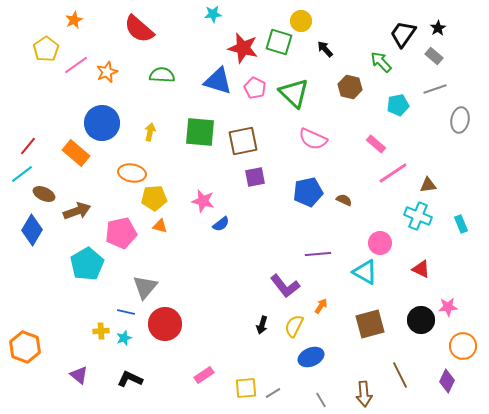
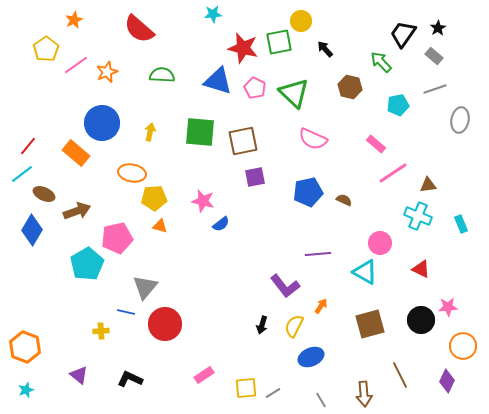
green square at (279, 42): rotated 28 degrees counterclockwise
pink pentagon at (121, 233): moved 4 px left, 5 px down
cyan star at (124, 338): moved 98 px left, 52 px down
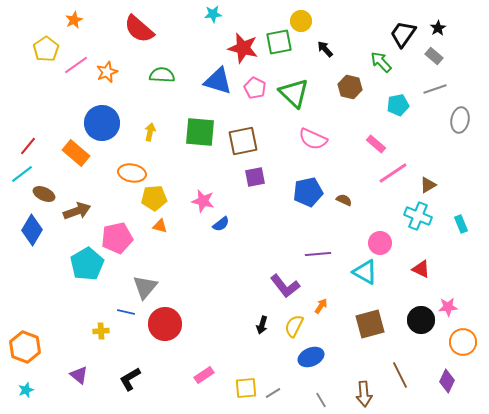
brown triangle at (428, 185): rotated 24 degrees counterclockwise
orange circle at (463, 346): moved 4 px up
black L-shape at (130, 379): rotated 55 degrees counterclockwise
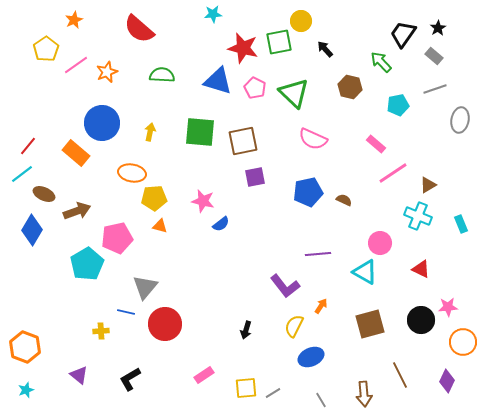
black arrow at (262, 325): moved 16 px left, 5 px down
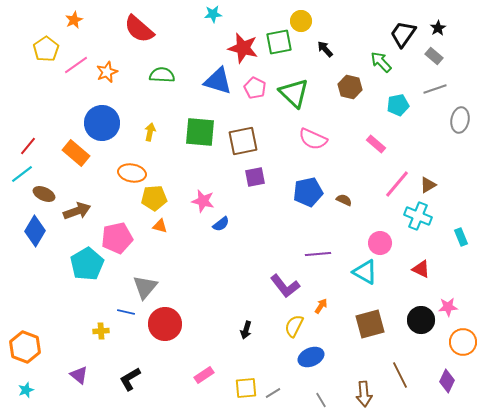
pink line at (393, 173): moved 4 px right, 11 px down; rotated 16 degrees counterclockwise
cyan rectangle at (461, 224): moved 13 px down
blue diamond at (32, 230): moved 3 px right, 1 px down
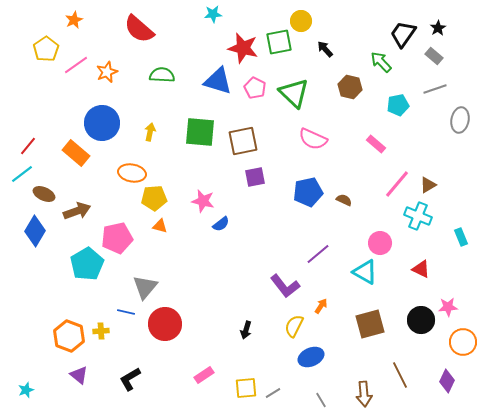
purple line at (318, 254): rotated 35 degrees counterclockwise
orange hexagon at (25, 347): moved 44 px right, 11 px up
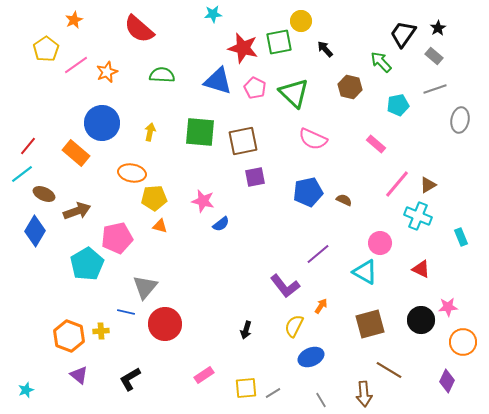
brown line at (400, 375): moved 11 px left, 5 px up; rotated 32 degrees counterclockwise
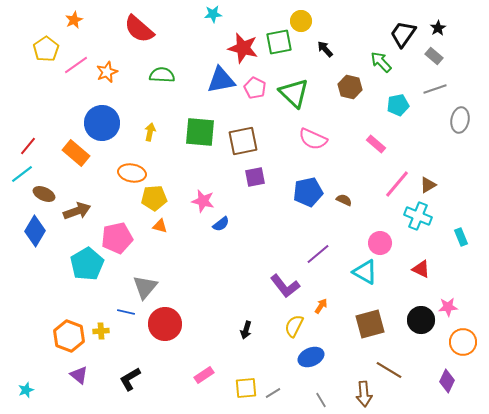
blue triangle at (218, 81): moved 3 px right, 1 px up; rotated 28 degrees counterclockwise
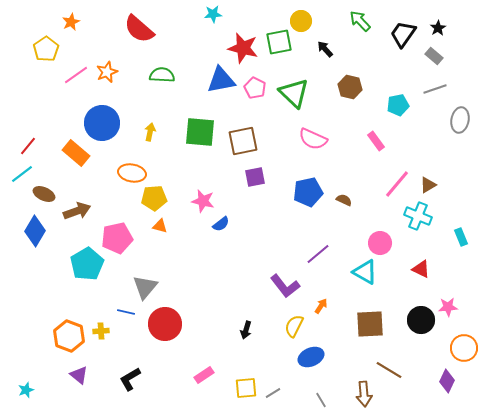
orange star at (74, 20): moved 3 px left, 2 px down
green arrow at (381, 62): moved 21 px left, 41 px up
pink line at (76, 65): moved 10 px down
pink rectangle at (376, 144): moved 3 px up; rotated 12 degrees clockwise
brown square at (370, 324): rotated 12 degrees clockwise
orange circle at (463, 342): moved 1 px right, 6 px down
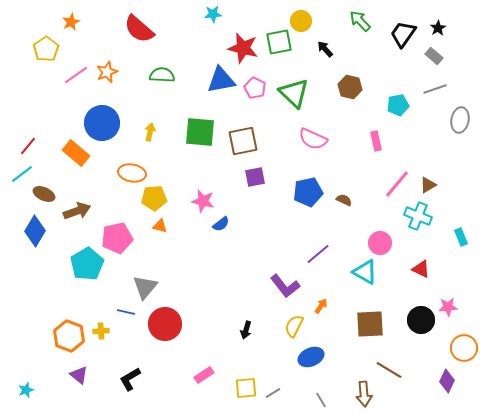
pink rectangle at (376, 141): rotated 24 degrees clockwise
